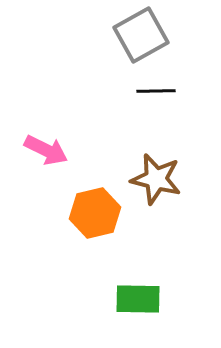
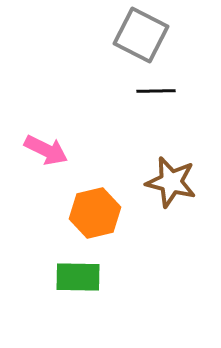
gray square: rotated 34 degrees counterclockwise
brown star: moved 15 px right, 3 px down
green rectangle: moved 60 px left, 22 px up
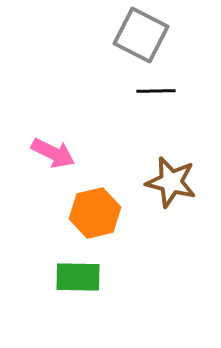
pink arrow: moved 7 px right, 3 px down
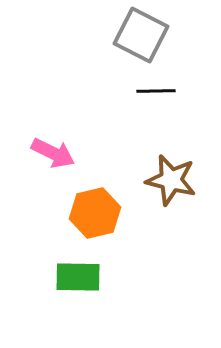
brown star: moved 2 px up
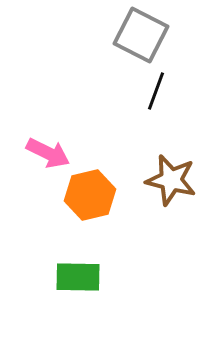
black line: rotated 69 degrees counterclockwise
pink arrow: moved 5 px left
orange hexagon: moved 5 px left, 18 px up
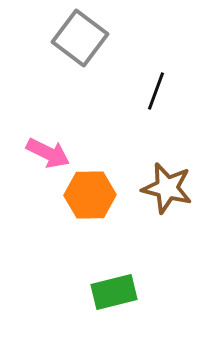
gray square: moved 61 px left, 3 px down; rotated 10 degrees clockwise
brown star: moved 4 px left, 8 px down
orange hexagon: rotated 12 degrees clockwise
green rectangle: moved 36 px right, 15 px down; rotated 15 degrees counterclockwise
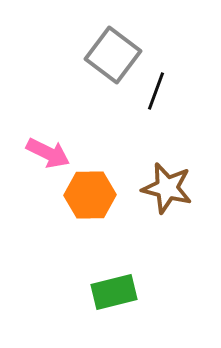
gray square: moved 33 px right, 17 px down
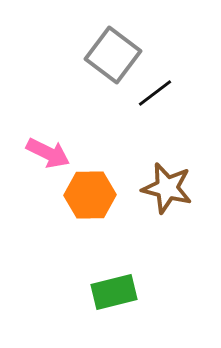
black line: moved 1 px left, 2 px down; rotated 33 degrees clockwise
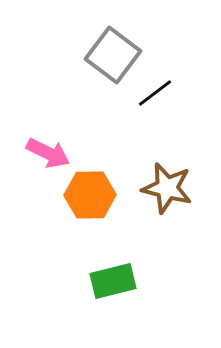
green rectangle: moved 1 px left, 11 px up
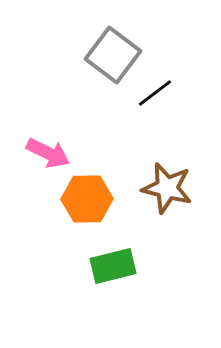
orange hexagon: moved 3 px left, 4 px down
green rectangle: moved 15 px up
